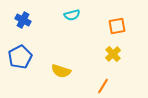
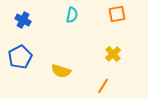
cyan semicircle: rotated 63 degrees counterclockwise
orange square: moved 12 px up
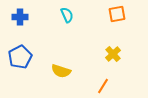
cyan semicircle: moved 5 px left; rotated 35 degrees counterclockwise
blue cross: moved 3 px left, 3 px up; rotated 28 degrees counterclockwise
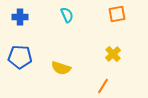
blue pentagon: rotated 30 degrees clockwise
yellow semicircle: moved 3 px up
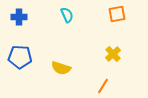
blue cross: moved 1 px left
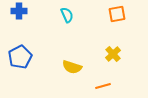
blue cross: moved 6 px up
blue pentagon: rotated 30 degrees counterclockwise
yellow semicircle: moved 11 px right, 1 px up
orange line: rotated 42 degrees clockwise
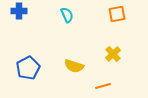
blue pentagon: moved 8 px right, 11 px down
yellow semicircle: moved 2 px right, 1 px up
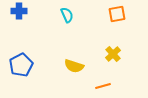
blue pentagon: moved 7 px left, 3 px up
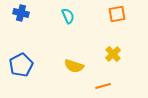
blue cross: moved 2 px right, 2 px down; rotated 14 degrees clockwise
cyan semicircle: moved 1 px right, 1 px down
